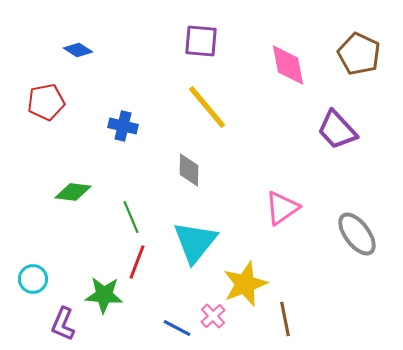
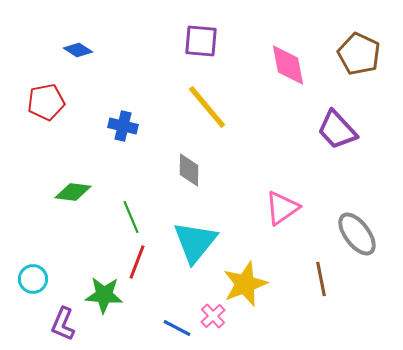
brown line: moved 36 px right, 40 px up
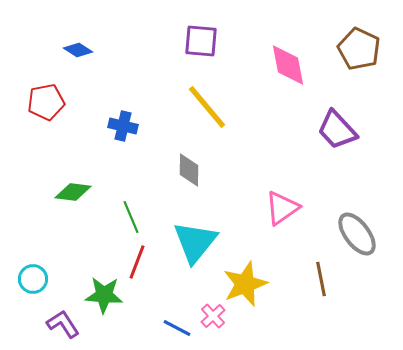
brown pentagon: moved 5 px up
purple L-shape: rotated 124 degrees clockwise
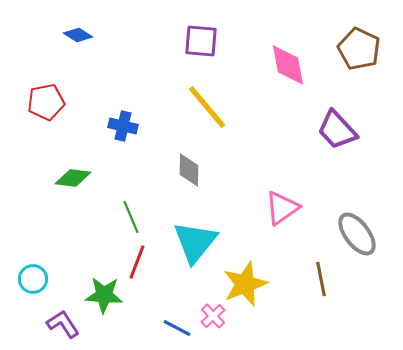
blue diamond: moved 15 px up
green diamond: moved 14 px up
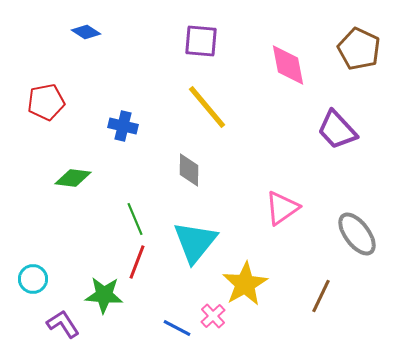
blue diamond: moved 8 px right, 3 px up
green line: moved 4 px right, 2 px down
brown line: moved 17 px down; rotated 36 degrees clockwise
yellow star: rotated 9 degrees counterclockwise
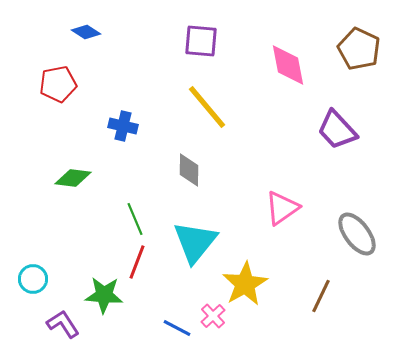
red pentagon: moved 12 px right, 18 px up
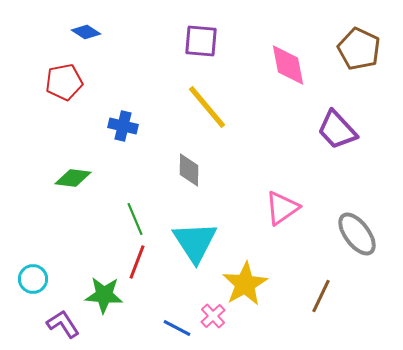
red pentagon: moved 6 px right, 2 px up
cyan triangle: rotated 12 degrees counterclockwise
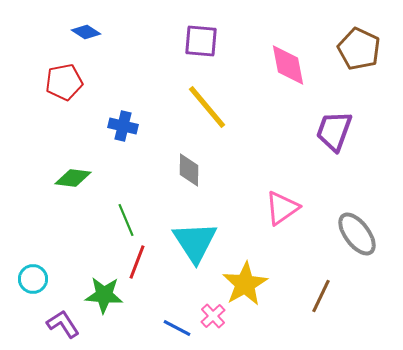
purple trapezoid: moved 3 px left, 1 px down; rotated 63 degrees clockwise
green line: moved 9 px left, 1 px down
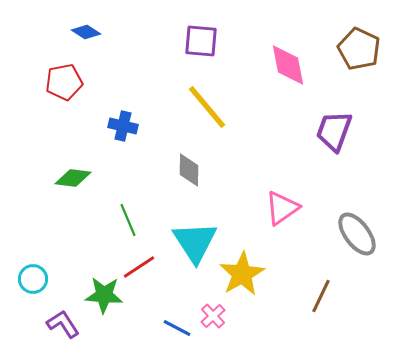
green line: moved 2 px right
red line: moved 2 px right, 5 px down; rotated 36 degrees clockwise
yellow star: moved 3 px left, 10 px up
